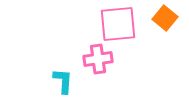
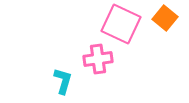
pink square: moved 3 px right; rotated 30 degrees clockwise
cyan L-shape: rotated 12 degrees clockwise
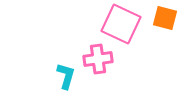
orange square: rotated 25 degrees counterclockwise
cyan L-shape: moved 3 px right, 5 px up
